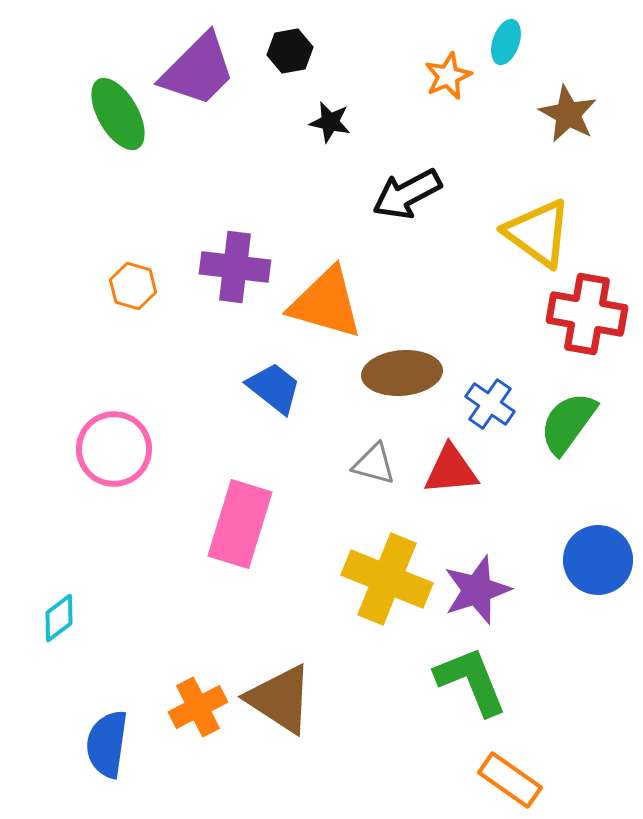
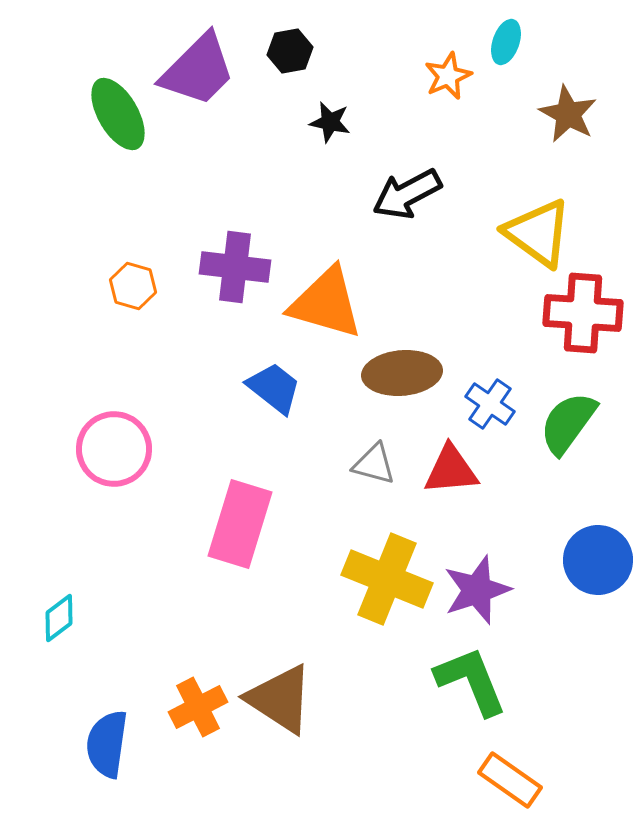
red cross: moved 4 px left, 1 px up; rotated 6 degrees counterclockwise
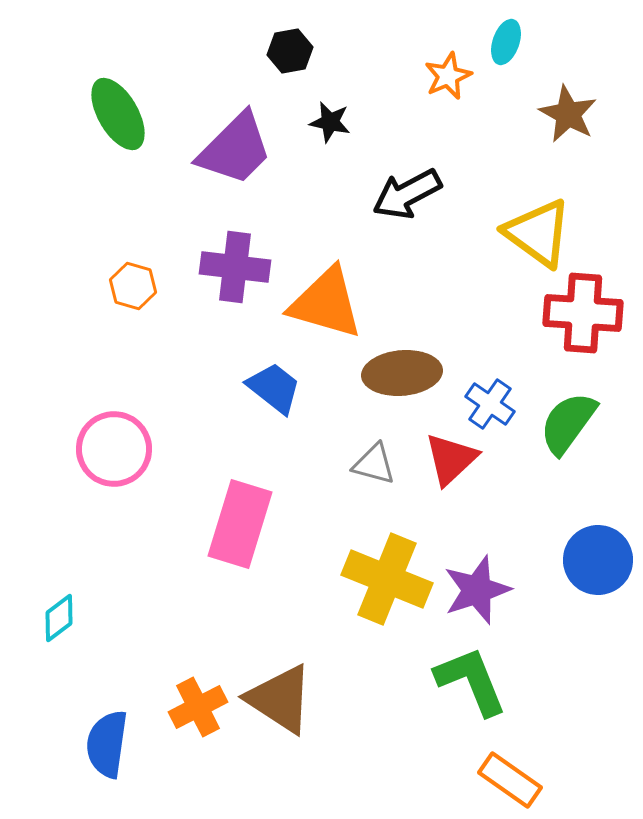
purple trapezoid: moved 37 px right, 79 px down
red triangle: moved 11 px up; rotated 38 degrees counterclockwise
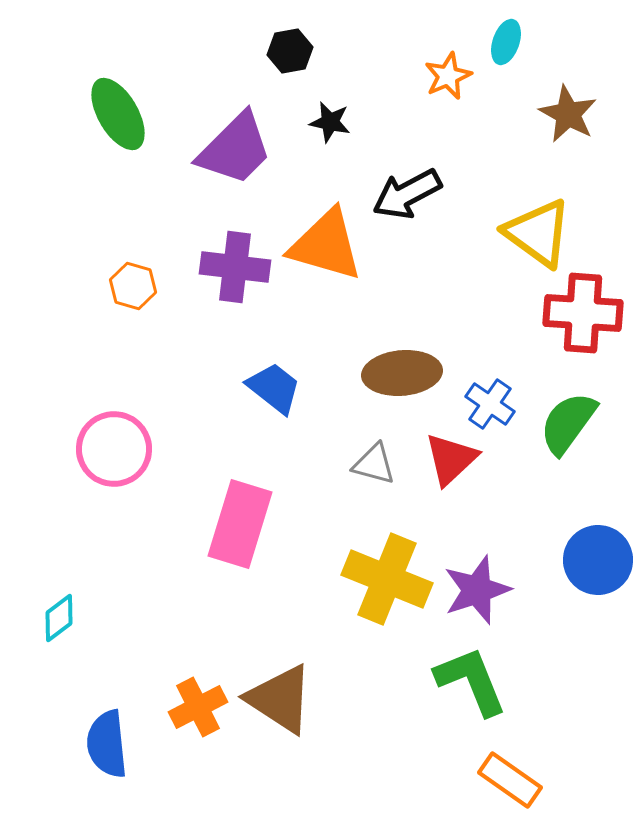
orange triangle: moved 58 px up
blue semicircle: rotated 14 degrees counterclockwise
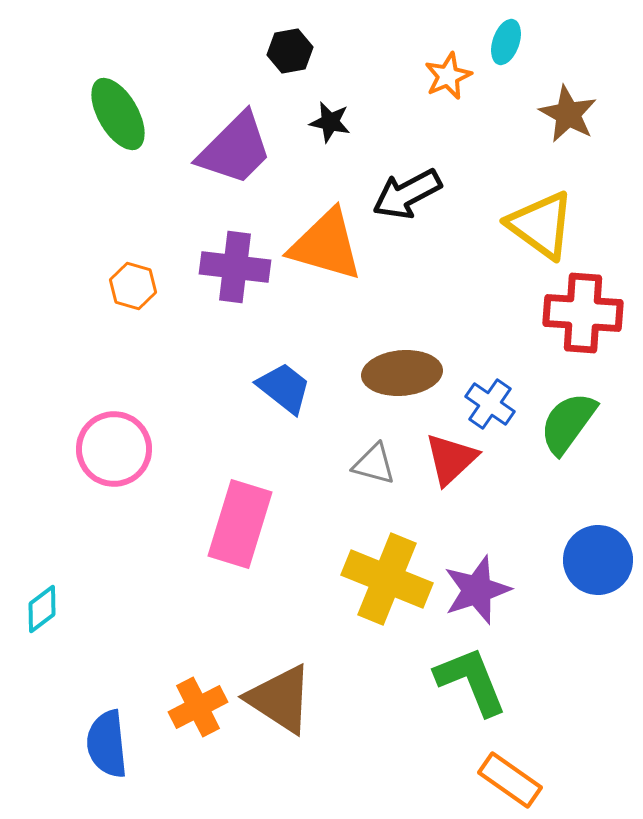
yellow triangle: moved 3 px right, 8 px up
blue trapezoid: moved 10 px right
cyan diamond: moved 17 px left, 9 px up
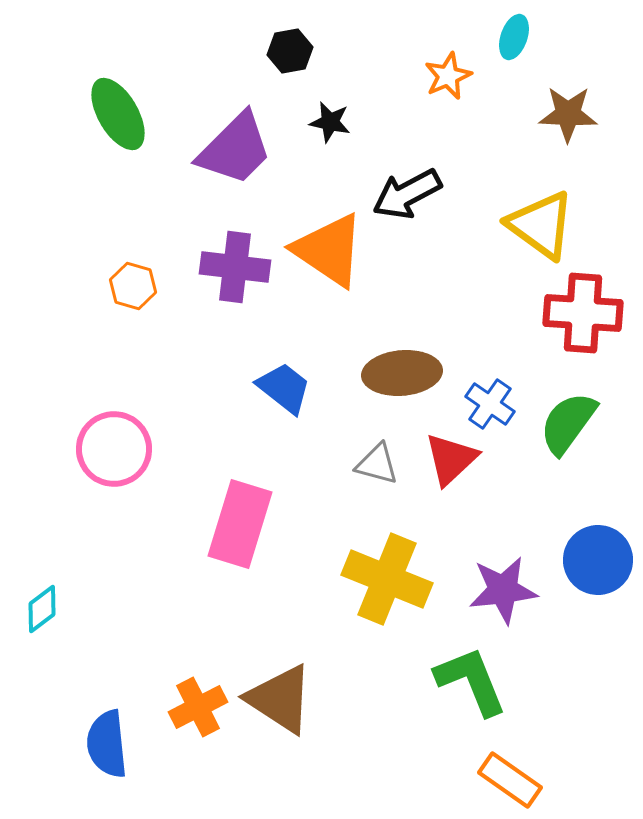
cyan ellipse: moved 8 px right, 5 px up
brown star: rotated 26 degrees counterclockwise
orange triangle: moved 3 px right, 5 px down; rotated 18 degrees clockwise
gray triangle: moved 3 px right
purple star: moved 26 px right; rotated 12 degrees clockwise
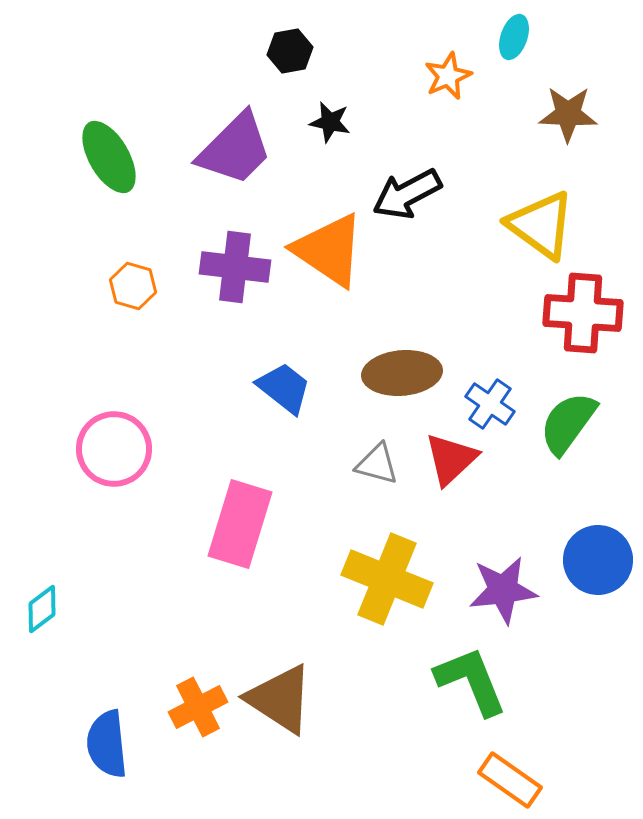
green ellipse: moved 9 px left, 43 px down
